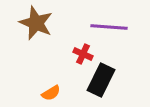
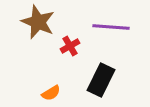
brown star: moved 2 px right, 1 px up
purple line: moved 2 px right
red cross: moved 13 px left, 8 px up; rotated 36 degrees clockwise
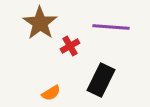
brown star: moved 2 px right, 1 px down; rotated 12 degrees clockwise
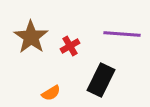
brown star: moved 9 px left, 14 px down
purple line: moved 11 px right, 7 px down
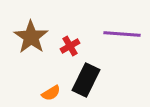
black rectangle: moved 15 px left
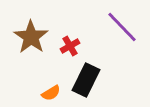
purple line: moved 7 px up; rotated 42 degrees clockwise
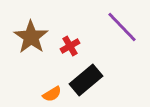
black rectangle: rotated 24 degrees clockwise
orange semicircle: moved 1 px right, 1 px down
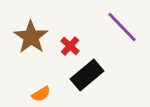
red cross: rotated 18 degrees counterclockwise
black rectangle: moved 1 px right, 5 px up
orange semicircle: moved 11 px left
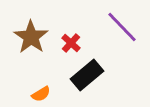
red cross: moved 1 px right, 3 px up
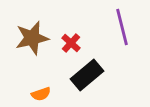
purple line: rotated 30 degrees clockwise
brown star: moved 1 px right, 1 px down; rotated 24 degrees clockwise
orange semicircle: rotated 12 degrees clockwise
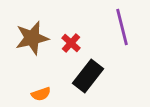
black rectangle: moved 1 px right, 1 px down; rotated 12 degrees counterclockwise
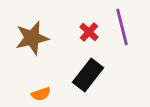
red cross: moved 18 px right, 11 px up
black rectangle: moved 1 px up
